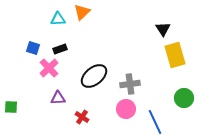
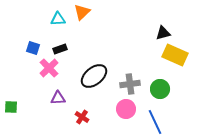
black triangle: moved 4 px down; rotated 49 degrees clockwise
yellow rectangle: rotated 50 degrees counterclockwise
green circle: moved 24 px left, 9 px up
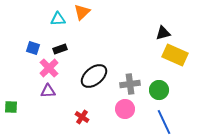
green circle: moved 1 px left, 1 px down
purple triangle: moved 10 px left, 7 px up
pink circle: moved 1 px left
blue line: moved 9 px right
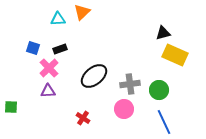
pink circle: moved 1 px left
red cross: moved 1 px right, 1 px down
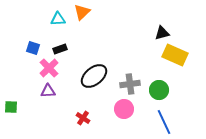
black triangle: moved 1 px left
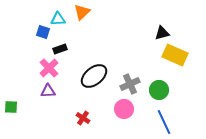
blue square: moved 10 px right, 16 px up
gray cross: rotated 18 degrees counterclockwise
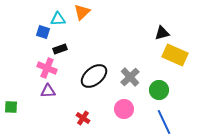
pink cross: moved 2 px left; rotated 24 degrees counterclockwise
gray cross: moved 7 px up; rotated 18 degrees counterclockwise
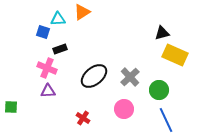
orange triangle: rotated 12 degrees clockwise
blue line: moved 2 px right, 2 px up
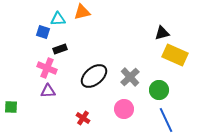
orange triangle: rotated 18 degrees clockwise
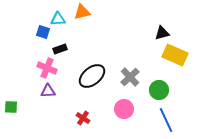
black ellipse: moved 2 px left
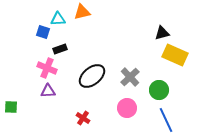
pink circle: moved 3 px right, 1 px up
